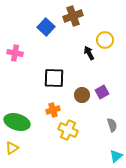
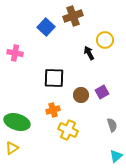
brown circle: moved 1 px left
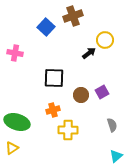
black arrow: rotated 80 degrees clockwise
yellow cross: rotated 24 degrees counterclockwise
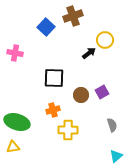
yellow triangle: moved 1 px right, 1 px up; rotated 24 degrees clockwise
